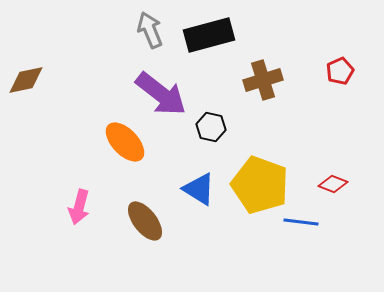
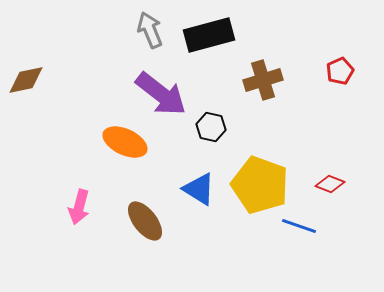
orange ellipse: rotated 21 degrees counterclockwise
red diamond: moved 3 px left
blue line: moved 2 px left, 4 px down; rotated 12 degrees clockwise
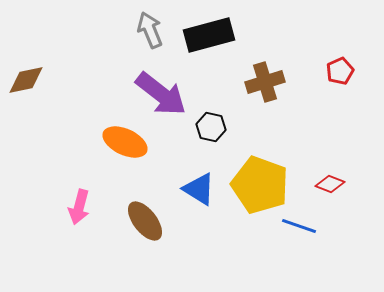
brown cross: moved 2 px right, 2 px down
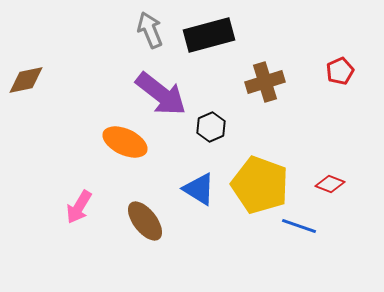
black hexagon: rotated 24 degrees clockwise
pink arrow: rotated 16 degrees clockwise
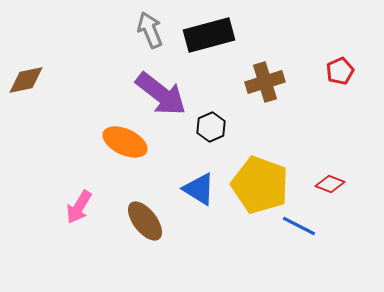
blue line: rotated 8 degrees clockwise
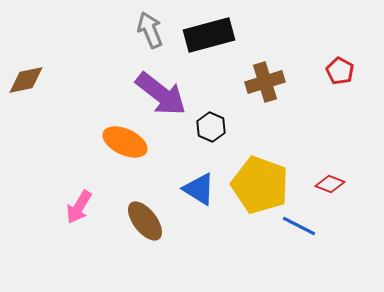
red pentagon: rotated 20 degrees counterclockwise
black hexagon: rotated 12 degrees counterclockwise
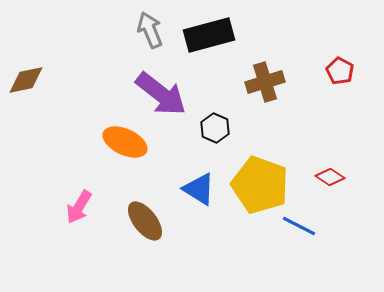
black hexagon: moved 4 px right, 1 px down
red diamond: moved 7 px up; rotated 12 degrees clockwise
